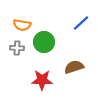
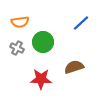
orange semicircle: moved 2 px left, 3 px up; rotated 18 degrees counterclockwise
green circle: moved 1 px left
gray cross: rotated 24 degrees clockwise
red star: moved 1 px left, 1 px up
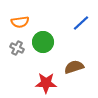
red star: moved 5 px right, 4 px down
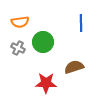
blue line: rotated 48 degrees counterclockwise
gray cross: moved 1 px right
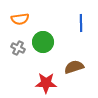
orange semicircle: moved 3 px up
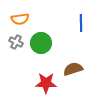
green circle: moved 2 px left, 1 px down
gray cross: moved 2 px left, 6 px up
brown semicircle: moved 1 px left, 2 px down
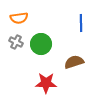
orange semicircle: moved 1 px left, 1 px up
green circle: moved 1 px down
brown semicircle: moved 1 px right, 7 px up
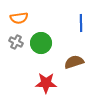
green circle: moved 1 px up
